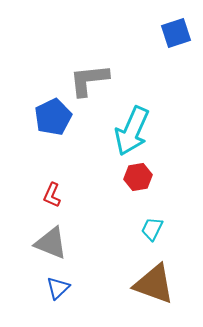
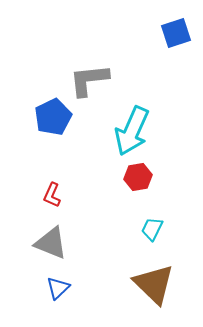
brown triangle: rotated 24 degrees clockwise
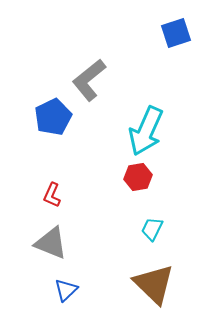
gray L-shape: rotated 33 degrees counterclockwise
cyan arrow: moved 14 px right
blue triangle: moved 8 px right, 2 px down
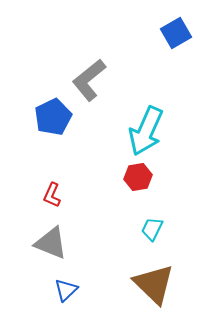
blue square: rotated 12 degrees counterclockwise
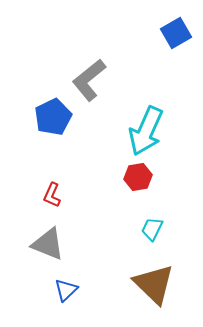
gray triangle: moved 3 px left, 1 px down
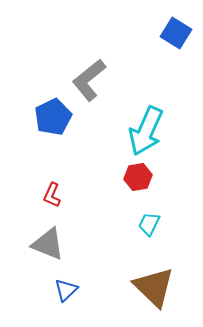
blue square: rotated 28 degrees counterclockwise
cyan trapezoid: moved 3 px left, 5 px up
brown triangle: moved 3 px down
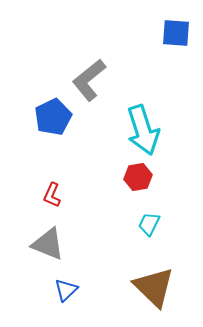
blue square: rotated 28 degrees counterclockwise
cyan arrow: moved 3 px left, 1 px up; rotated 42 degrees counterclockwise
